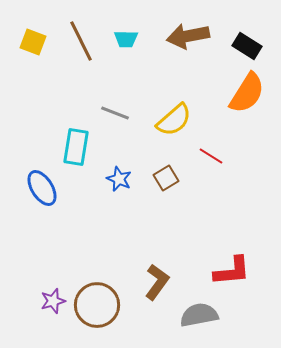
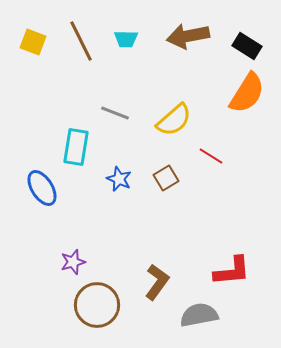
purple star: moved 20 px right, 39 px up
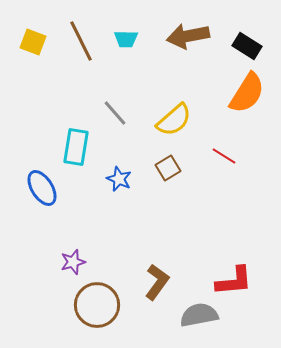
gray line: rotated 28 degrees clockwise
red line: moved 13 px right
brown square: moved 2 px right, 10 px up
red L-shape: moved 2 px right, 10 px down
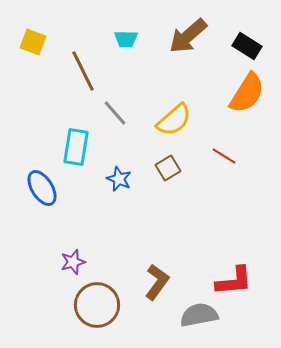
brown arrow: rotated 30 degrees counterclockwise
brown line: moved 2 px right, 30 px down
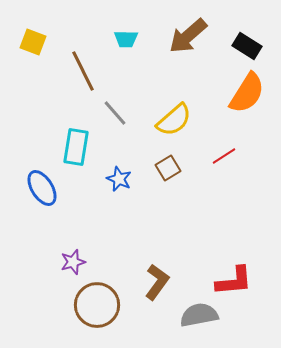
red line: rotated 65 degrees counterclockwise
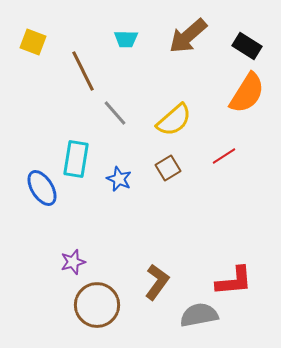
cyan rectangle: moved 12 px down
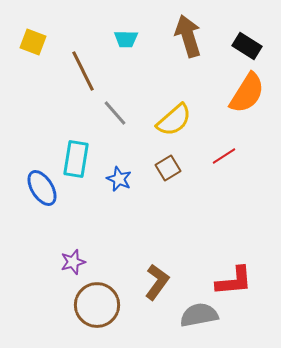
brown arrow: rotated 114 degrees clockwise
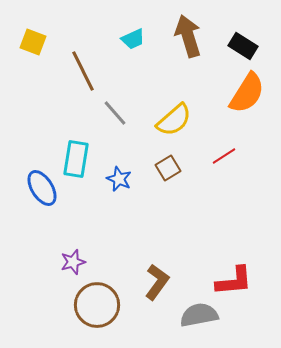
cyan trapezoid: moved 7 px right; rotated 25 degrees counterclockwise
black rectangle: moved 4 px left
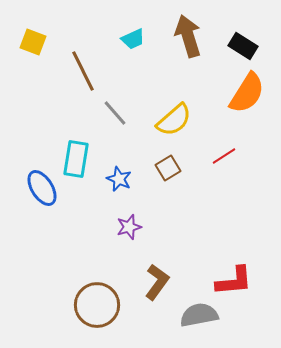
purple star: moved 56 px right, 35 px up
